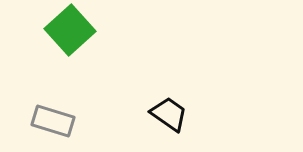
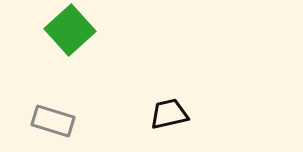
black trapezoid: rotated 48 degrees counterclockwise
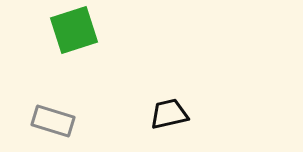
green square: moved 4 px right; rotated 24 degrees clockwise
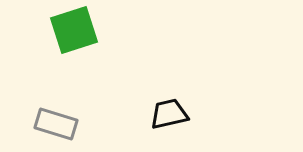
gray rectangle: moved 3 px right, 3 px down
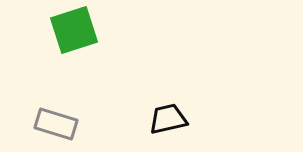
black trapezoid: moved 1 px left, 5 px down
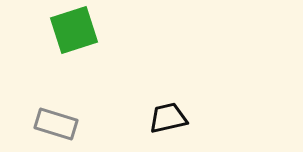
black trapezoid: moved 1 px up
